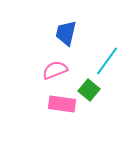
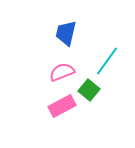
pink semicircle: moved 7 px right, 2 px down
pink rectangle: moved 2 px down; rotated 36 degrees counterclockwise
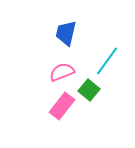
pink rectangle: rotated 24 degrees counterclockwise
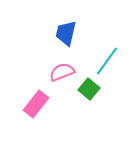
green square: moved 1 px up
pink rectangle: moved 26 px left, 2 px up
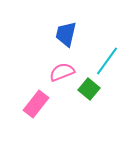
blue trapezoid: moved 1 px down
